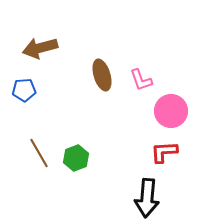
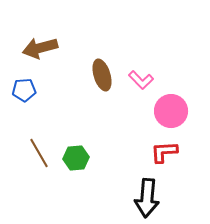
pink L-shape: rotated 25 degrees counterclockwise
green hexagon: rotated 15 degrees clockwise
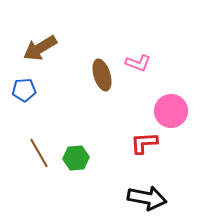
brown arrow: rotated 16 degrees counterclockwise
pink L-shape: moved 3 px left, 17 px up; rotated 25 degrees counterclockwise
red L-shape: moved 20 px left, 9 px up
black arrow: rotated 84 degrees counterclockwise
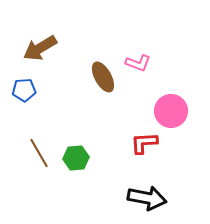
brown ellipse: moved 1 px right, 2 px down; rotated 12 degrees counterclockwise
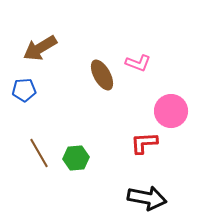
brown ellipse: moved 1 px left, 2 px up
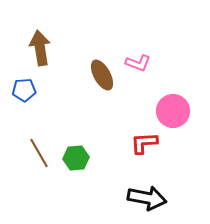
brown arrow: rotated 112 degrees clockwise
pink circle: moved 2 px right
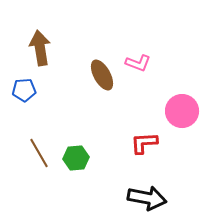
pink circle: moved 9 px right
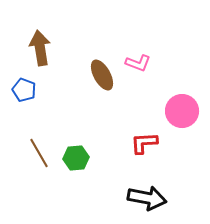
blue pentagon: rotated 25 degrees clockwise
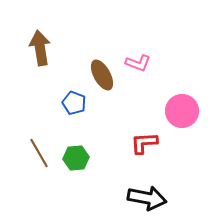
blue pentagon: moved 50 px right, 13 px down
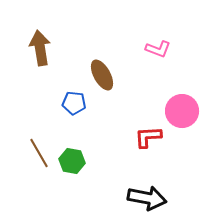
pink L-shape: moved 20 px right, 14 px up
blue pentagon: rotated 15 degrees counterclockwise
red L-shape: moved 4 px right, 6 px up
green hexagon: moved 4 px left, 3 px down; rotated 15 degrees clockwise
